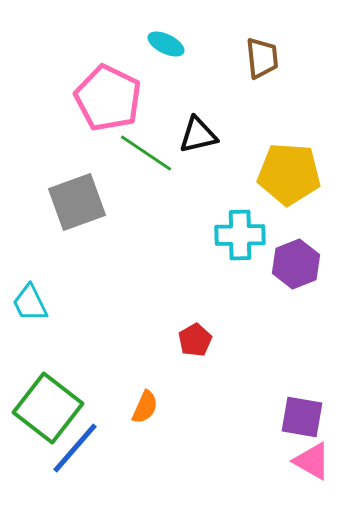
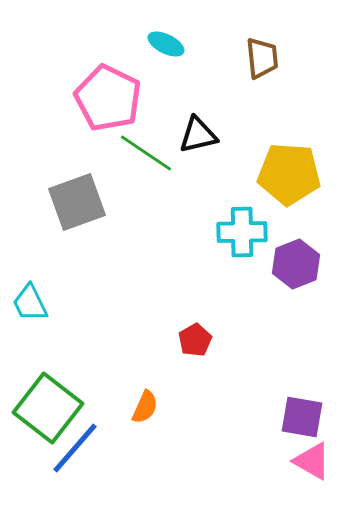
cyan cross: moved 2 px right, 3 px up
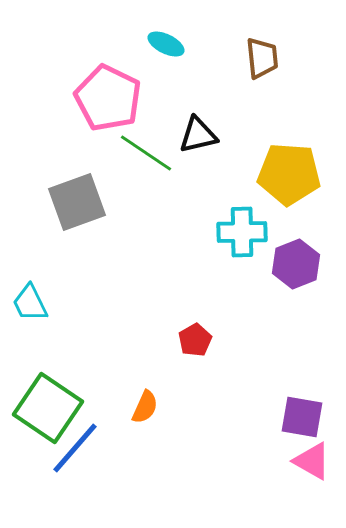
green square: rotated 4 degrees counterclockwise
